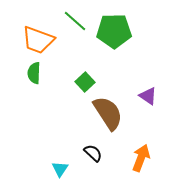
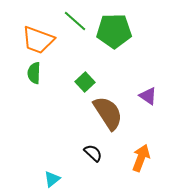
cyan triangle: moved 8 px left, 10 px down; rotated 18 degrees clockwise
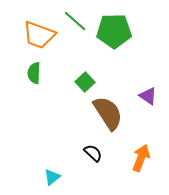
orange trapezoid: moved 1 px right, 5 px up
cyan triangle: moved 2 px up
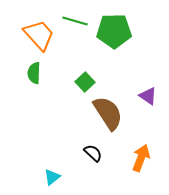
green line: rotated 25 degrees counterclockwise
orange trapezoid: rotated 152 degrees counterclockwise
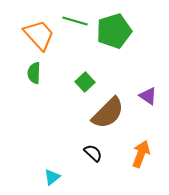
green pentagon: rotated 16 degrees counterclockwise
brown semicircle: rotated 78 degrees clockwise
orange arrow: moved 4 px up
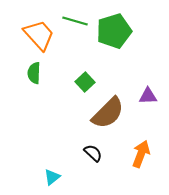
purple triangle: rotated 36 degrees counterclockwise
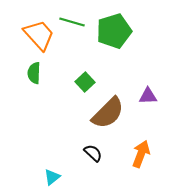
green line: moved 3 px left, 1 px down
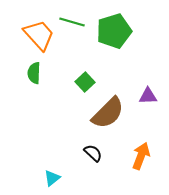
orange arrow: moved 2 px down
cyan triangle: moved 1 px down
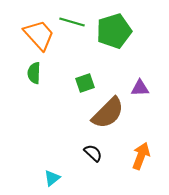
green square: moved 1 px down; rotated 24 degrees clockwise
purple triangle: moved 8 px left, 8 px up
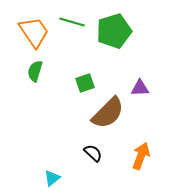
orange trapezoid: moved 5 px left, 3 px up; rotated 8 degrees clockwise
green semicircle: moved 1 px right, 2 px up; rotated 15 degrees clockwise
